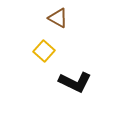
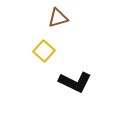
brown triangle: rotated 45 degrees counterclockwise
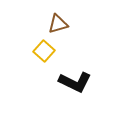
brown triangle: moved 6 px down
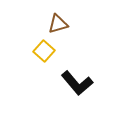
black L-shape: moved 2 px right, 1 px down; rotated 24 degrees clockwise
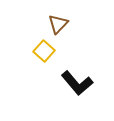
brown triangle: rotated 30 degrees counterclockwise
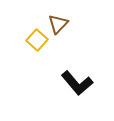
yellow square: moved 7 px left, 11 px up
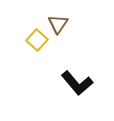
brown triangle: rotated 10 degrees counterclockwise
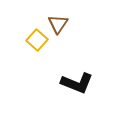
black L-shape: rotated 28 degrees counterclockwise
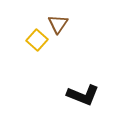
black L-shape: moved 6 px right, 12 px down
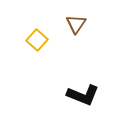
brown triangle: moved 18 px right
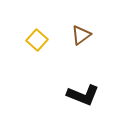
brown triangle: moved 5 px right, 11 px down; rotated 20 degrees clockwise
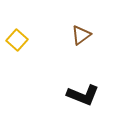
yellow square: moved 20 px left
